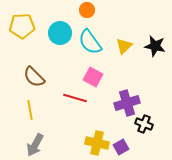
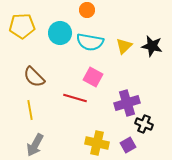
cyan semicircle: rotated 44 degrees counterclockwise
black star: moved 3 px left
purple square: moved 7 px right, 2 px up
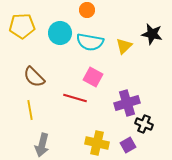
black star: moved 12 px up
gray arrow: moved 7 px right; rotated 15 degrees counterclockwise
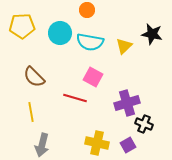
yellow line: moved 1 px right, 2 px down
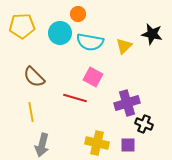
orange circle: moved 9 px left, 4 px down
purple square: rotated 28 degrees clockwise
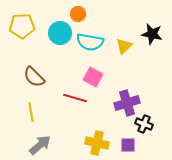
gray arrow: moved 2 px left; rotated 145 degrees counterclockwise
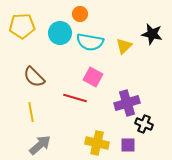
orange circle: moved 2 px right
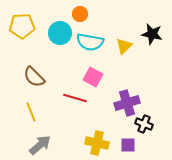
yellow line: rotated 12 degrees counterclockwise
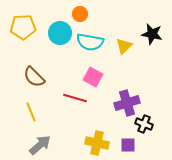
yellow pentagon: moved 1 px right, 1 px down
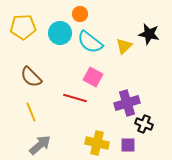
black star: moved 3 px left
cyan semicircle: rotated 28 degrees clockwise
brown semicircle: moved 3 px left
